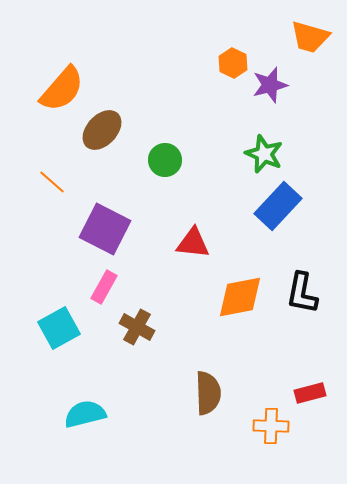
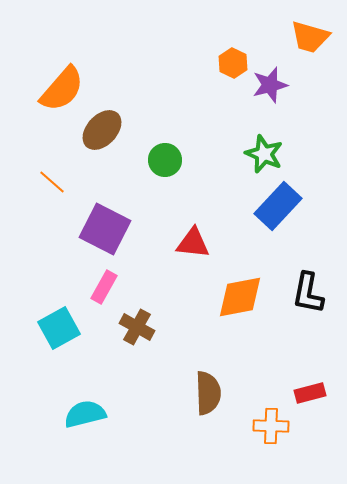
black L-shape: moved 6 px right
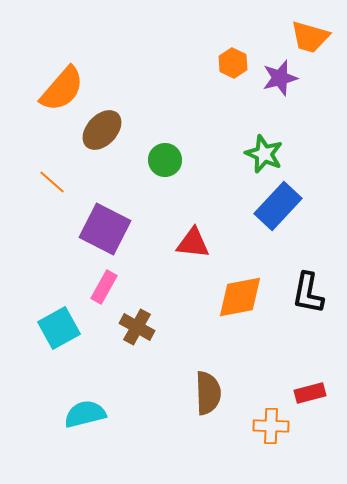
purple star: moved 10 px right, 7 px up
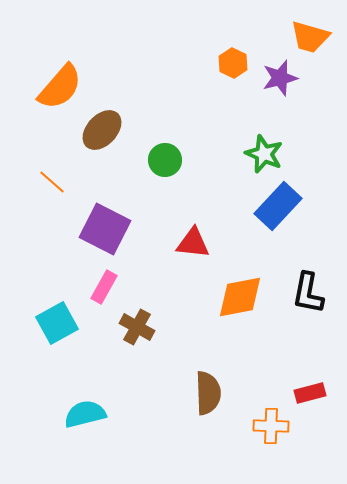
orange semicircle: moved 2 px left, 2 px up
cyan square: moved 2 px left, 5 px up
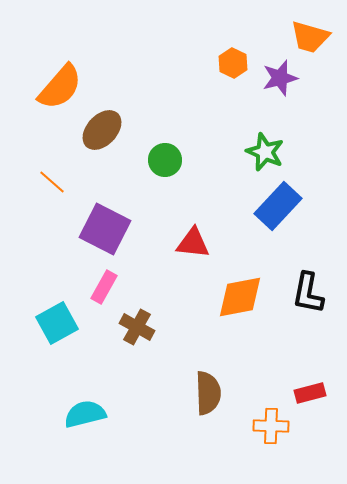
green star: moved 1 px right, 2 px up
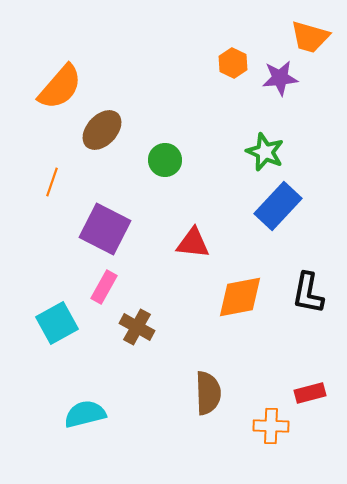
purple star: rotated 9 degrees clockwise
orange line: rotated 68 degrees clockwise
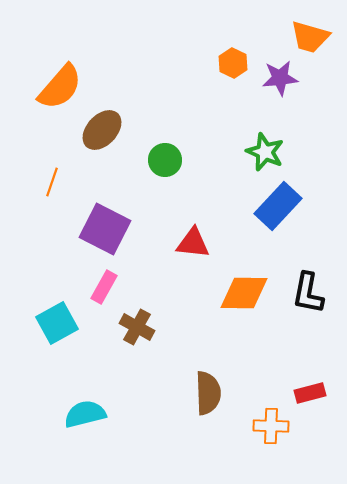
orange diamond: moved 4 px right, 4 px up; rotated 12 degrees clockwise
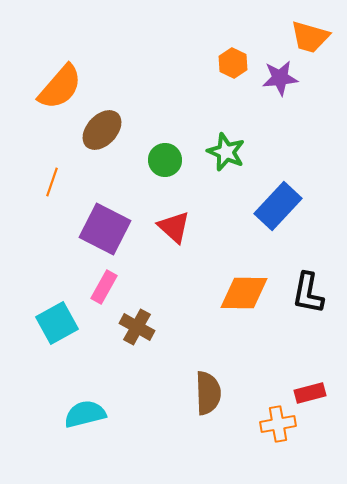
green star: moved 39 px left
red triangle: moved 19 px left, 16 px up; rotated 36 degrees clockwise
orange cross: moved 7 px right, 2 px up; rotated 12 degrees counterclockwise
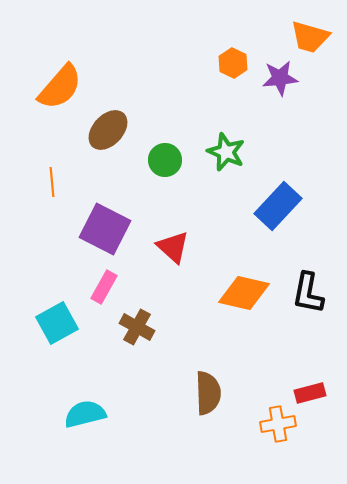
brown ellipse: moved 6 px right
orange line: rotated 24 degrees counterclockwise
red triangle: moved 1 px left, 20 px down
orange diamond: rotated 12 degrees clockwise
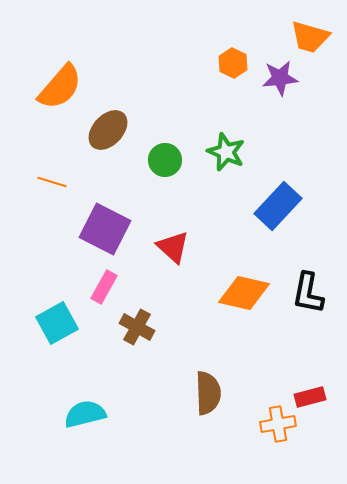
orange line: rotated 68 degrees counterclockwise
red rectangle: moved 4 px down
